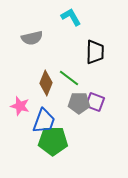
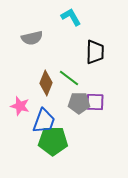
purple square: rotated 18 degrees counterclockwise
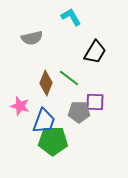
black trapezoid: rotated 30 degrees clockwise
gray pentagon: moved 9 px down
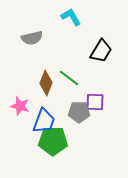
black trapezoid: moved 6 px right, 1 px up
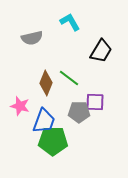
cyan L-shape: moved 1 px left, 5 px down
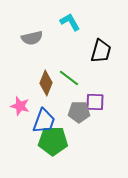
black trapezoid: rotated 15 degrees counterclockwise
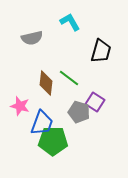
brown diamond: rotated 15 degrees counterclockwise
purple square: rotated 30 degrees clockwise
gray pentagon: rotated 15 degrees clockwise
blue trapezoid: moved 2 px left, 2 px down
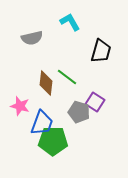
green line: moved 2 px left, 1 px up
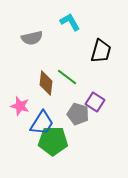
gray pentagon: moved 1 px left, 2 px down
blue trapezoid: rotated 12 degrees clockwise
